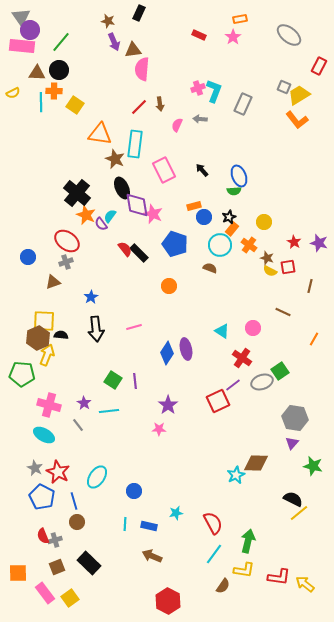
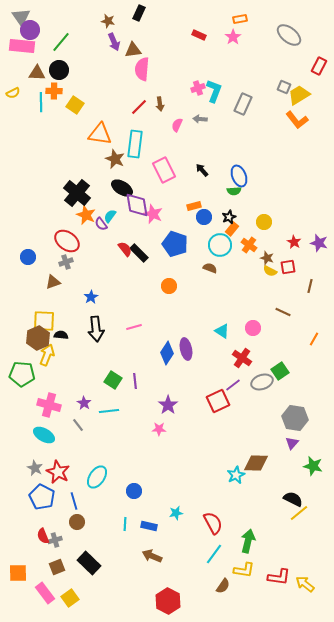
black ellipse at (122, 188): rotated 35 degrees counterclockwise
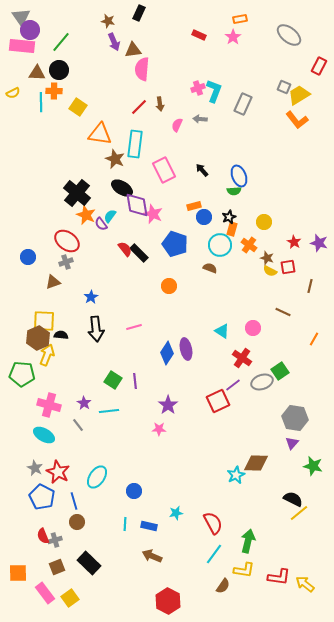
yellow square at (75, 105): moved 3 px right, 2 px down
orange rectangle at (232, 229): rotated 24 degrees counterclockwise
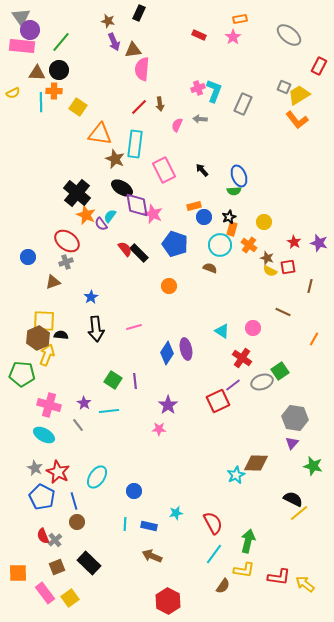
gray cross at (55, 540): rotated 24 degrees counterclockwise
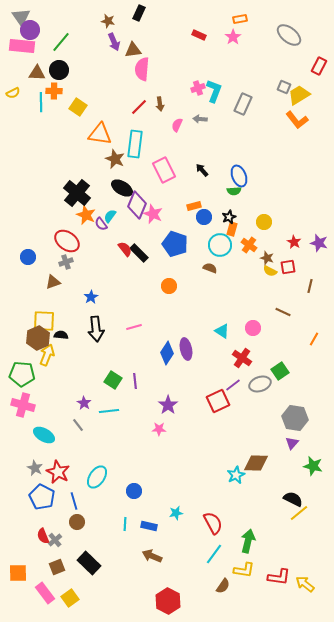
purple diamond at (137, 205): rotated 32 degrees clockwise
gray ellipse at (262, 382): moved 2 px left, 2 px down
pink cross at (49, 405): moved 26 px left
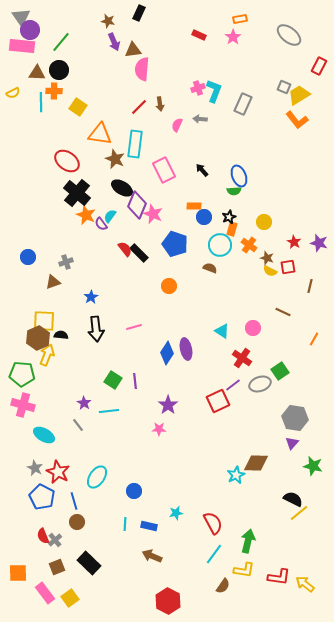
orange rectangle at (194, 206): rotated 16 degrees clockwise
red ellipse at (67, 241): moved 80 px up
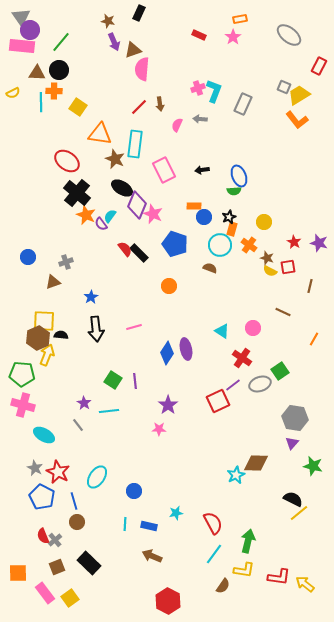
brown triangle at (133, 50): rotated 12 degrees counterclockwise
black arrow at (202, 170): rotated 56 degrees counterclockwise
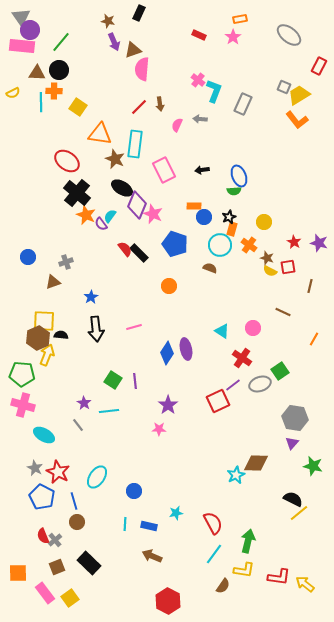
pink cross at (198, 88): moved 8 px up; rotated 32 degrees counterclockwise
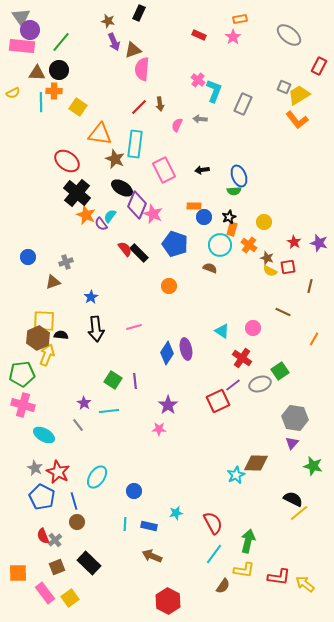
green pentagon at (22, 374): rotated 10 degrees counterclockwise
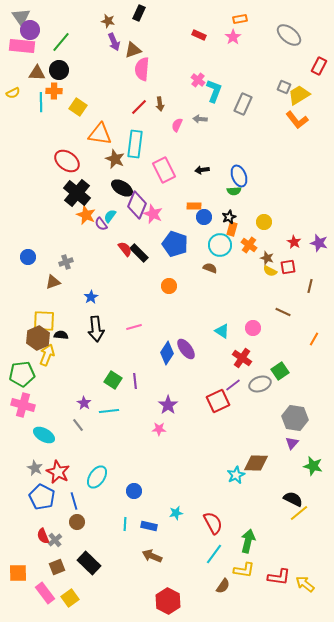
purple ellipse at (186, 349): rotated 25 degrees counterclockwise
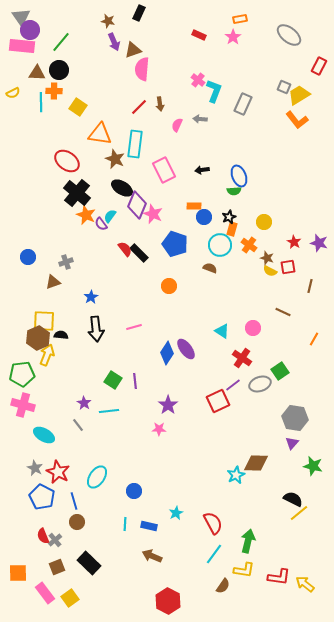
cyan star at (176, 513): rotated 16 degrees counterclockwise
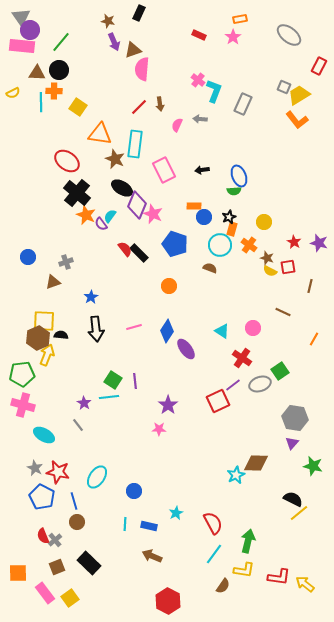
blue diamond at (167, 353): moved 22 px up
cyan line at (109, 411): moved 14 px up
red star at (58, 472): rotated 15 degrees counterclockwise
